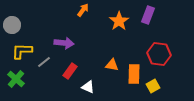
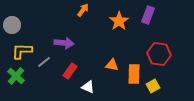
green cross: moved 3 px up
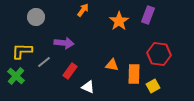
gray circle: moved 24 px right, 8 px up
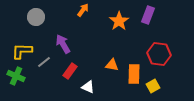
purple arrow: moved 1 px left, 1 px down; rotated 126 degrees counterclockwise
green cross: rotated 18 degrees counterclockwise
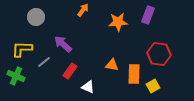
orange star: moved 1 px left, 1 px down; rotated 30 degrees clockwise
purple arrow: rotated 18 degrees counterclockwise
yellow L-shape: moved 2 px up
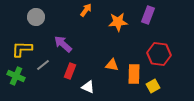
orange arrow: moved 3 px right
gray line: moved 1 px left, 3 px down
red rectangle: rotated 14 degrees counterclockwise
